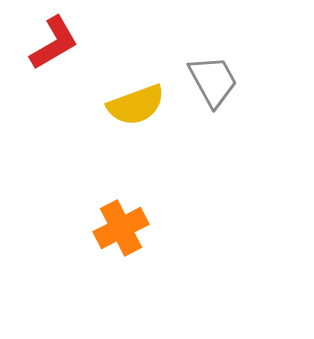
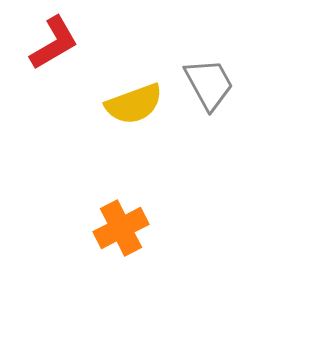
gray trapezoid: moved 4 px left, 3 px down
yellow semicircle: moved 2 px left, 1 px up
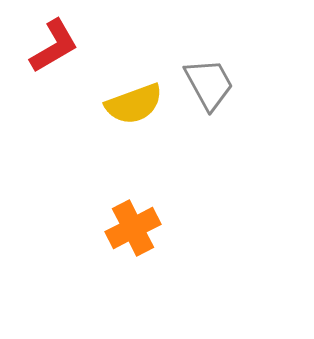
red L-shape: moved 3 px down
orange cross: moved 12 px right
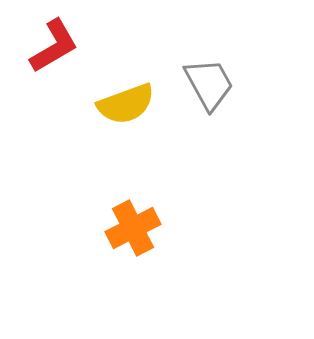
yellow semicircle: moved 8 px left
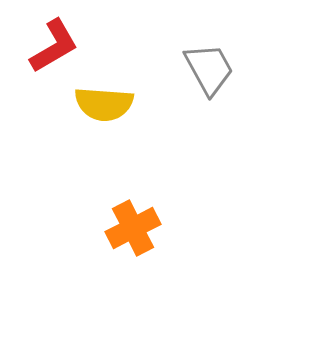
gray trapezoid: moved 15 px up
yellow semicircle: moved 22 px left; rotated 24 degrees clockwise
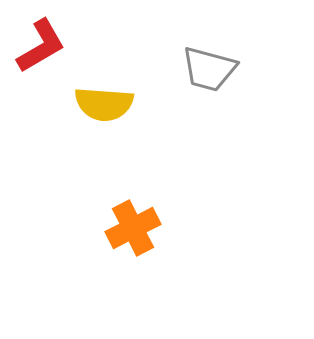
red L-shape: moved 13 px left
gray trapezoid: rotated 134 degrees clockwise
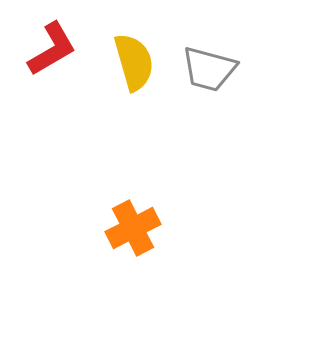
red L-shape: moved 11 px right, 3 px down
yellow semicircle: moved 30 px right, 42 px up; rotated 110 degrees counterclockwise
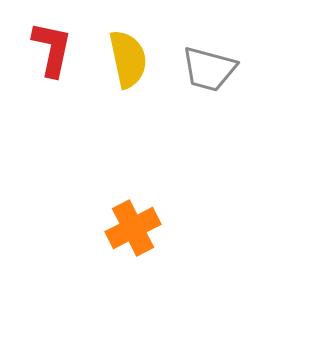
red L-shape: rotated 48 degrees counterclockwise
yellow semicircle: moved 6 px left, 3 px up; rotated 4 degrees clockwise
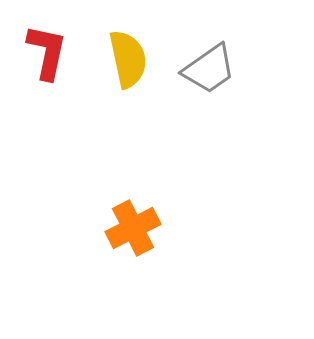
red L-shape: moved 5 px left, 3 px down
gray trapezoid: rotated 50 degrees counterclockwise
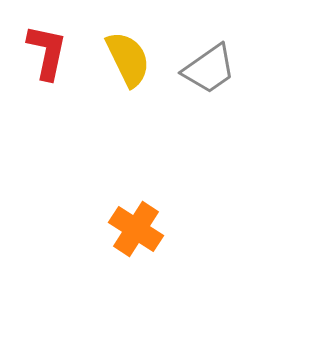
yellow semicircle: rotated 14 degrees counterclockwise
orange cross: moved 3 px right, 1 px down; rotated 30 degrees counterclockwise
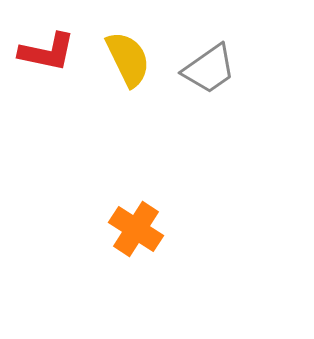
red L-shape: rotated 90 degrees clockwise
